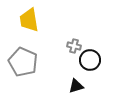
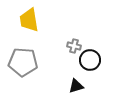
gray pentagon: rotated 20 degrees counterclockwise
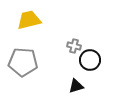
yellow trapezoid: rotated 85 degrees clockwise
